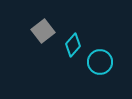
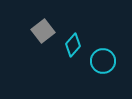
cyan circle: moved 3 px right, 1 px up
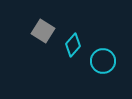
gray square: rotated 20 degrees counterclockwise
